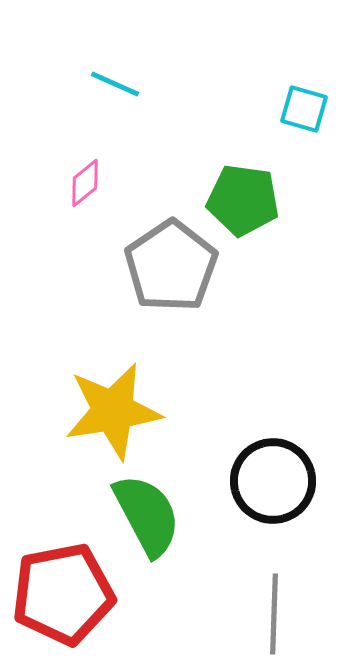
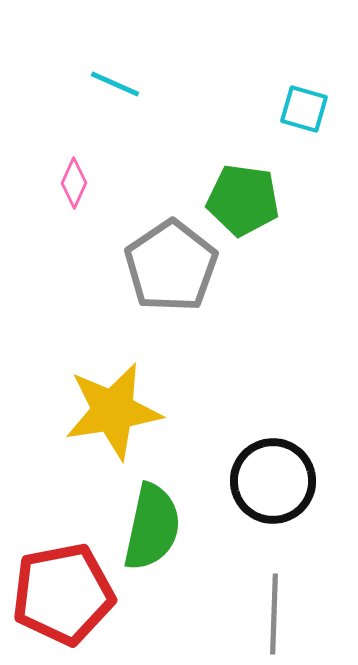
pink diamond: moved 11 px left; rotated 27 degrees counterclockwise
green semicircle: moved 5 px right, 12 px down; rotated 40 degrees clockwise
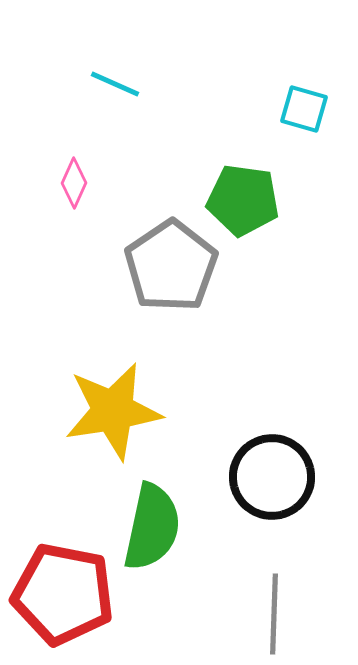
black circle: moved 1 px left, 4 px up
red pentagon: rotated 22 degrees clockwise
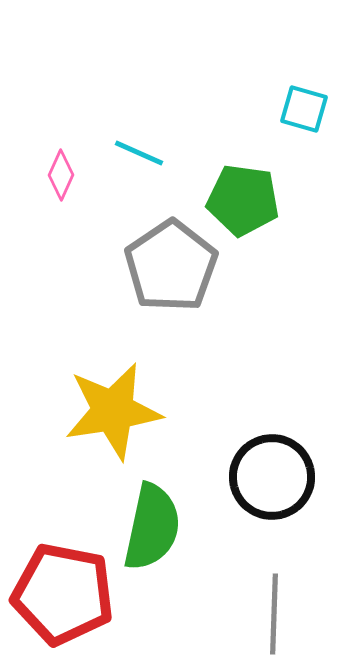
cyan line: moved 24 px right, 69 px down
pink diamond: moved 13 px left, 8 px up
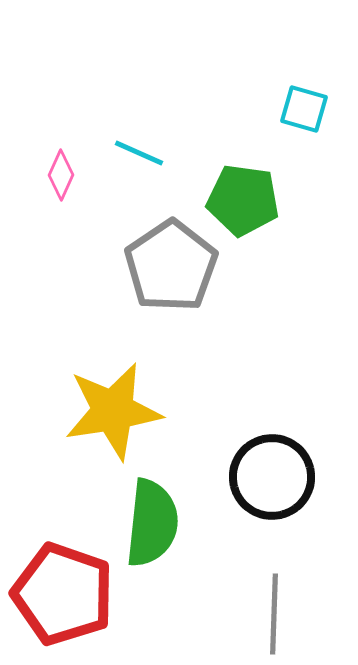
green semicircle: moved 4 px up; rotated 6 degrees counterclockwise
red pentagon: rotated 8 degrees clockwise
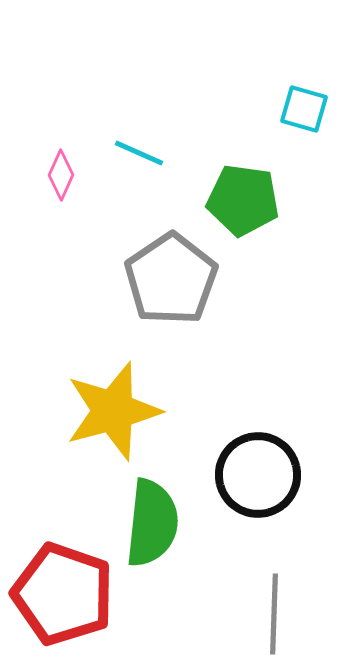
gray pentagon: moved 13 px down
yellow star: rotated 6 degrees counterclockwise
black circle: moved 14 px left, 2 px up
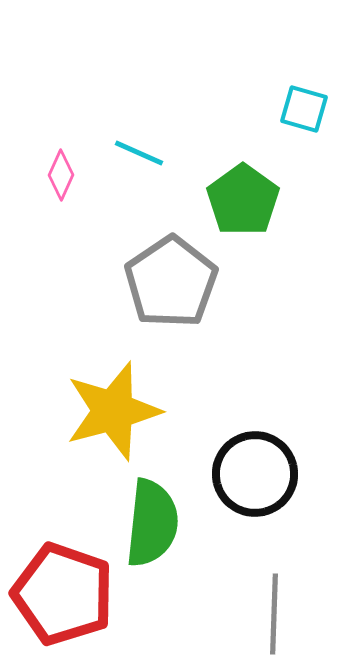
green pentagon: rotated 28 degrees clockwise
gray pentagon: moved 3 px down
black circle: moved 3 px left, 1 px up
